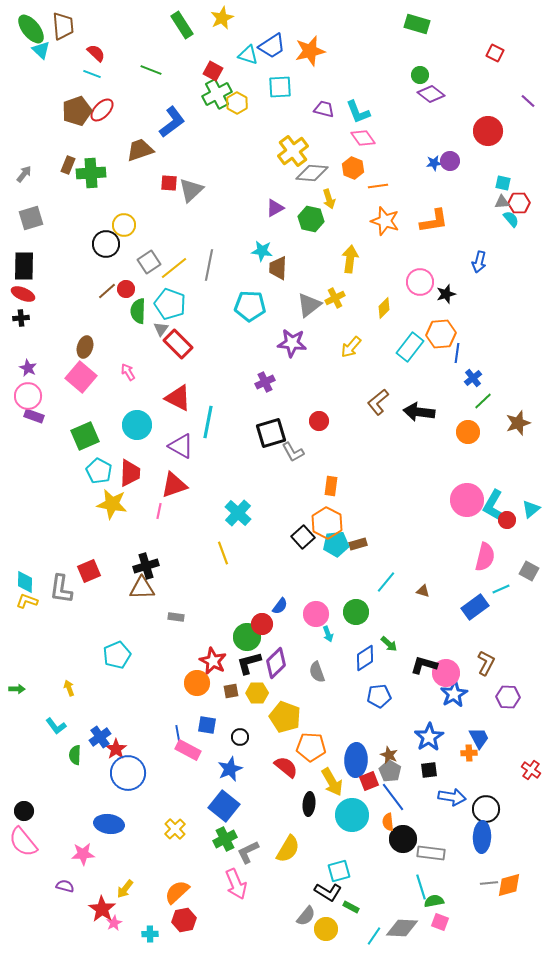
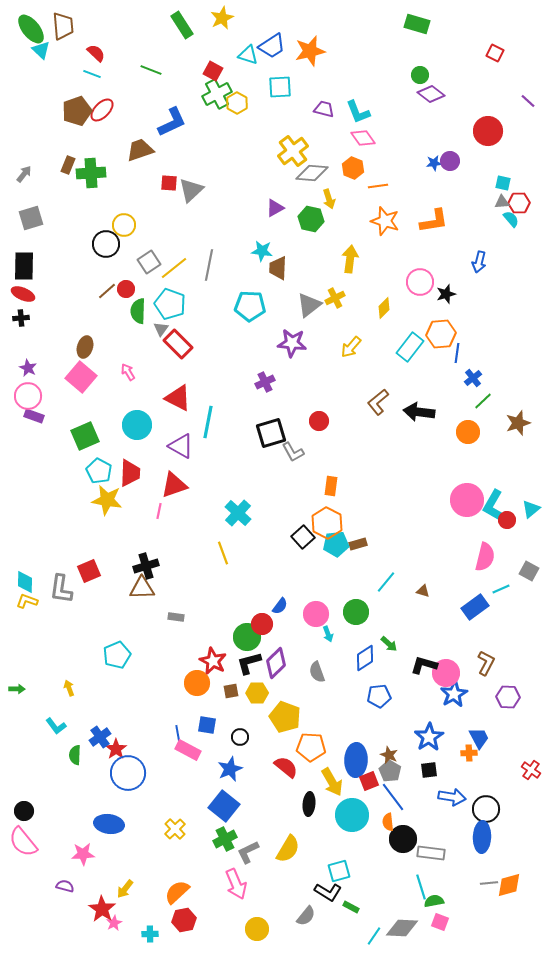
blue L-shape at (172, 122): rotated 12 degrees clockwise
yellow star at (112, 504): moved 5 px left, 4 px up
yellow circle at (326, 929): moved 69 px left
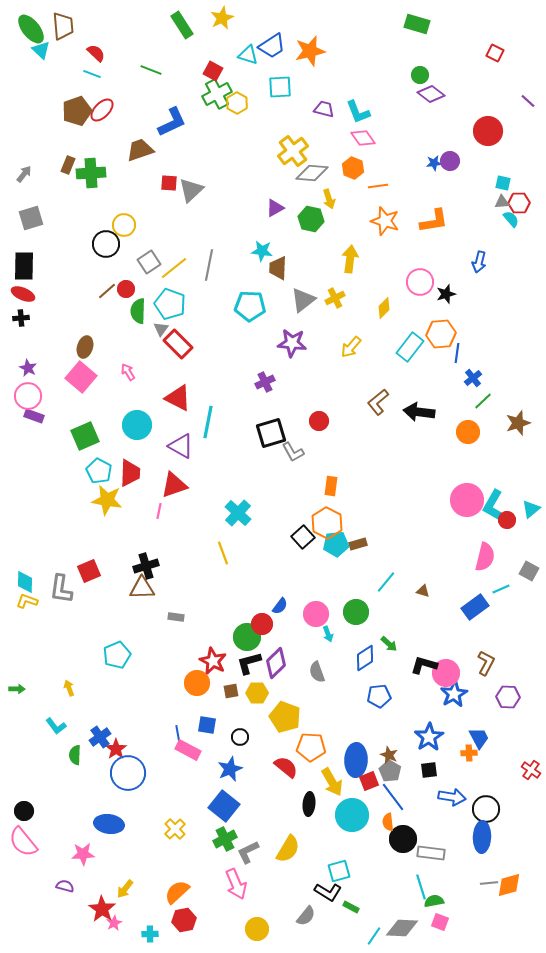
gray triangle at (309, 305): moved 6 px left, 5 px up
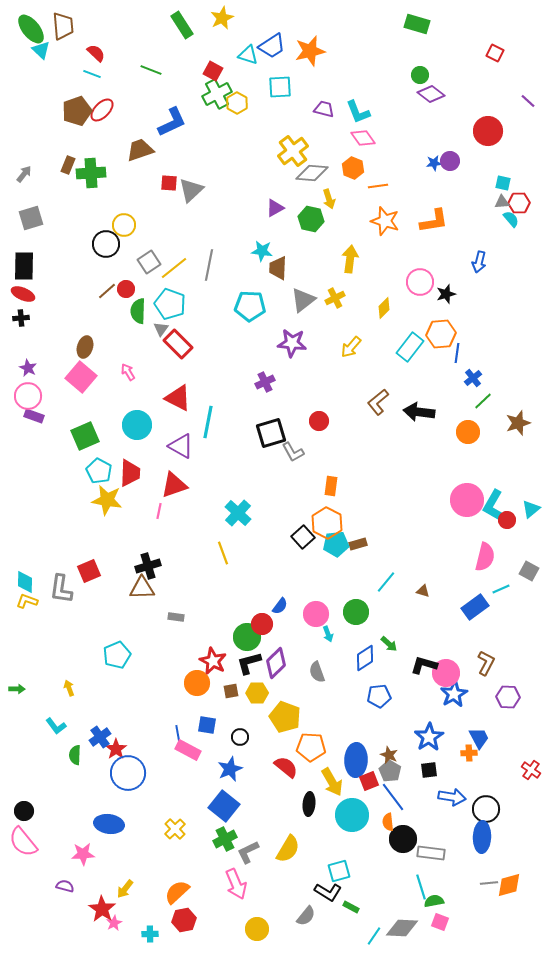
black cross at (146, 566): moved 2 px right
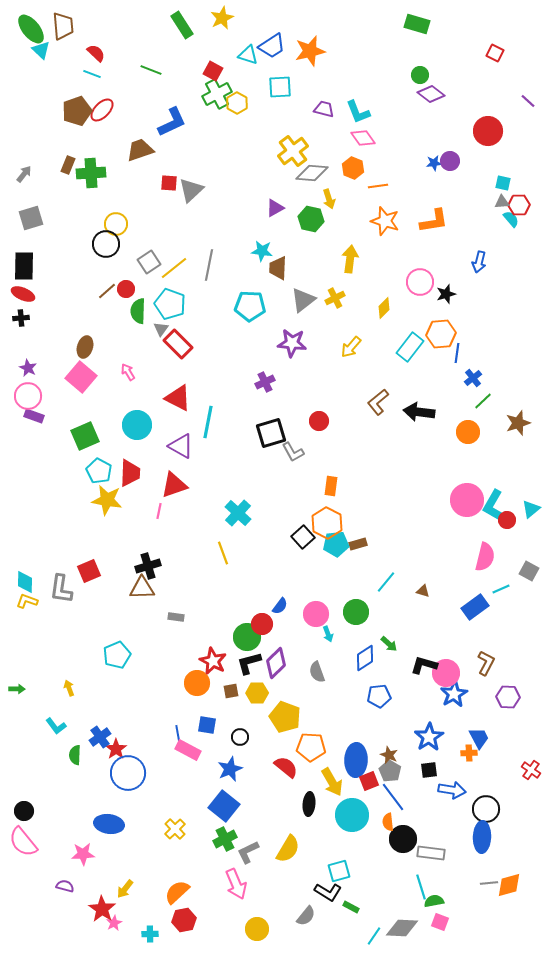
red hexagon at (519, 203): moved 2 px down
yellow circle at (124, 225): moved 8 px left, 1 px up
blue arrow at (452, 797): moved 7 px up
